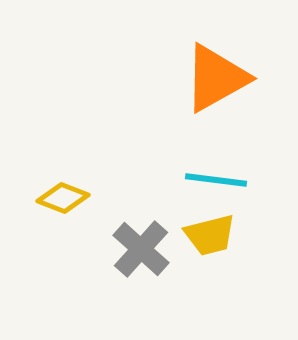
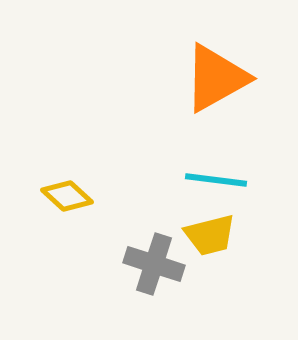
yellow diamond: moved 4 px right, 2 px up; rotated 21 degrees clockwise
gray cross: moved 13 px right, 15 px down; rotated 24 degrees counterclockwise
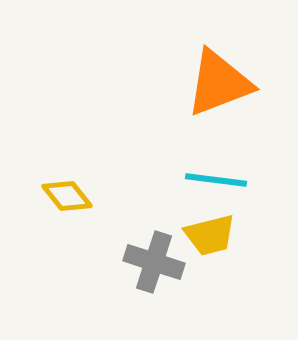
orange triangle: moved 3 px right, 5 px down; rotated 8 degrees clockwise
yellow diamond: rotated 9 degrees clockwise
gray cross: moved 2 px up
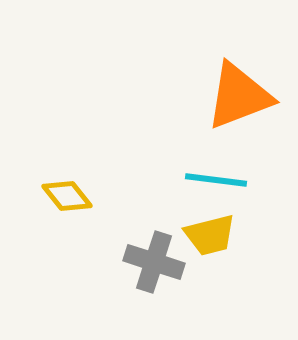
orange triangle: moved 20 px right, 13 px down
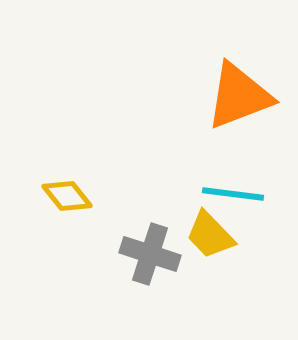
cyan line: moved 17 px right, 14 px down
yellow trapezoid: rotated 60 degrees clockwise
gray cross: moved 4 px left, 8 px up
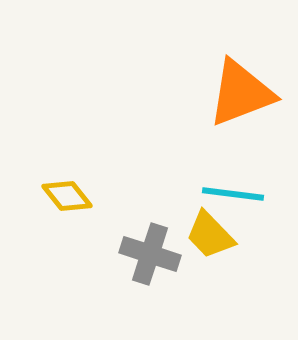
orange triangle: moved 2 px right, 3 px up
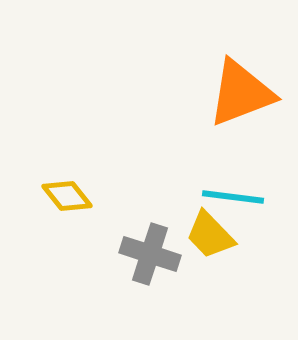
cyan line: moved 3 px down
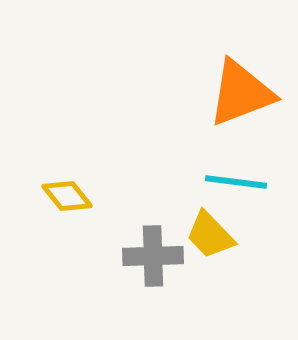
cyan line: moved 3 px right, 15 px up
gray cross: moved 3 px right, 2 px down; rotated 20 degrees counterclockwise
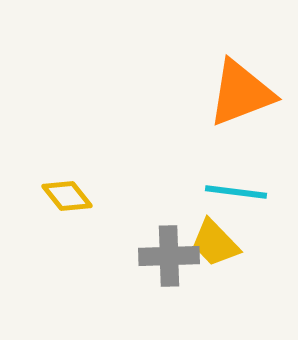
cyan line: moved 10 px down
yellow trapezoid: moved 5 px right, 8 px down
gray cross: moved 16 px right
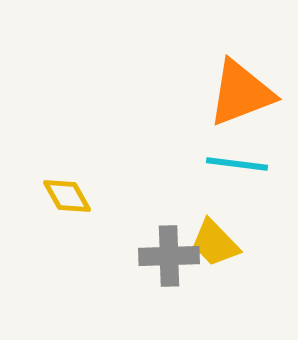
cyan line: moved 1 px right, 28 px up
yellow diamond: rotated 9 degrees clockwise
